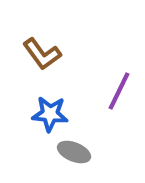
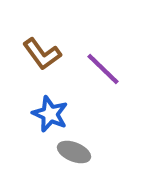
purple line: moved 16 px left, 22 px up; rotated 72 degrees counterclockwise
blue star: rotated 18 degrees clockwise
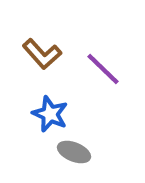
brown L-shape: rotated 6 degrees counterclockwise
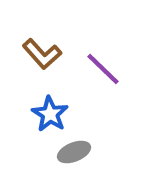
blue star: rotated 9 degrees clockwise
gray ellipse: rotated 44 degrees counterclockwise
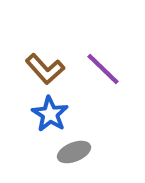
brown L-shape: moved 3 px right, 15 px down
